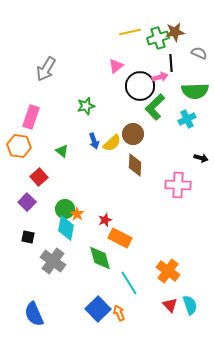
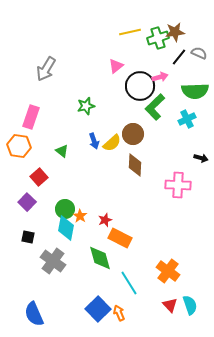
black line: moved 8 px right, 6 px up; rotated 42 degrees clockwise
orange star: moved 3 px right, 2 px down
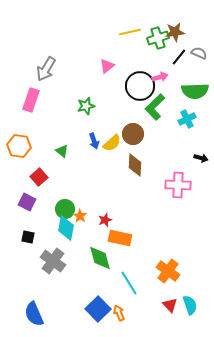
pink triangle: moved 9 px left
pink rectangle: moved 17 px up
purple square: rotated 18 degrees counterclockwise
orange rectangle: rotated 15 degrees counterclockwise
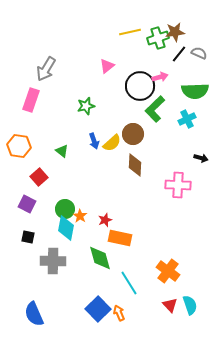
black line: moved 3 px up
green L-shape: moved 2 px down
purple square: moved 2 px down
gray cross: rotated 35 degrees counterclockwise
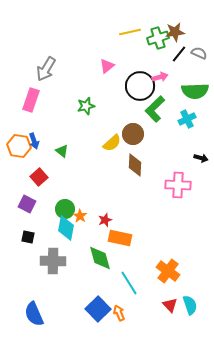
blue arrow: moved 60 px left
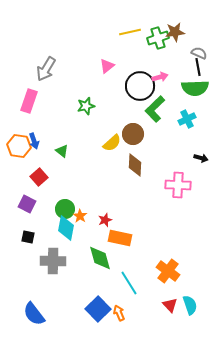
black line: moved 19 px right, 13 px down; rotated 48 degrees counterclockwise
green semicircle: moved 3 px up
pink rectangle: moved 2 px left, 1 px down
blue semicircle: rotated 15 degrees counterclockwise
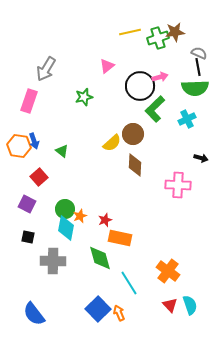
green star: moved 2 px left, 9 px up
orange star: rotated 16 degrees clockwise
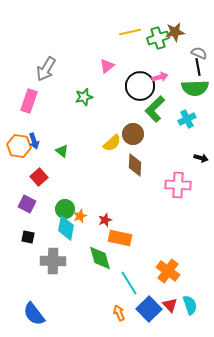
blue square: moved 51 px right
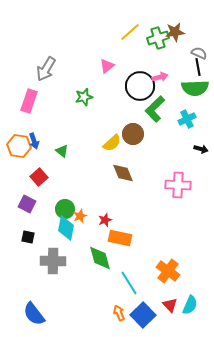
yellow line: rotated 30 degrees counterclockwise
black arrow: moved 9 px up
brown diamond: moved 12 px left, 8 px down; rotated 25 degrees counterclockwise
cyan semicircle: rotated 42 degrees clockwise
blue square: moved 6 px left, 6 px down
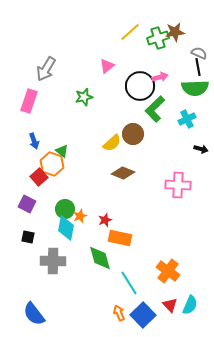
orange hexagon: moved 33 px right, 18 px down; rotated 10 degrees clockwise
brown diamond: rotated 45 degrees counterclockwise
